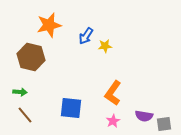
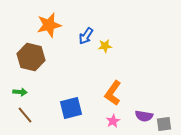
blue square: rotated 20 degrees counterclockwise
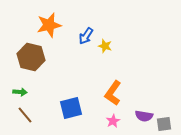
yellow star: rotated 24 degrees clockwise
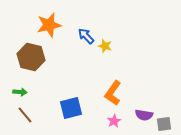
blue arrow: rotated 102 degrees clockwise
purple semicircle: moved 1 px up
pink star: moved 1 px right
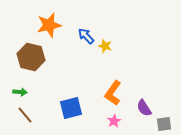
purple semicircle: moved 7 px up; rotated 48 degrees clockwise
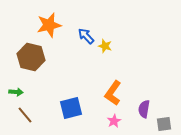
green arrow: moved 4 px left
purple semicircle: moved 1 px down; rotated 42 degrees clockwise
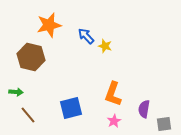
orange L-shape: moved 1 px down; rotated 15 degrees counterclockwise
brown line: moved 3 px right
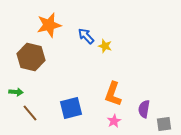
brown line: moved 2 px right, 2 px up
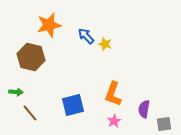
yellow star: moved 2 px up
blue square: moved 2 px right, 3 px up
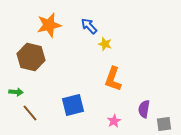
blue arrow: moved 3 px right, 10 px up
orange L-shape: moved 15 px up
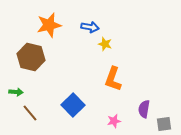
blue arrow: moved 1 px right, 1 px down; rotated 144 degrees clockwise
blue square: rotated 30 degrees counterclockwise
pink star: rotated 16 degrees clockwise
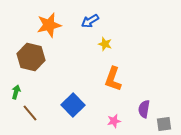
blue arrow: moved 6 px up; rotated 138 degrees clockwise
green arrow: rotated 80 degrees counterclockwise
